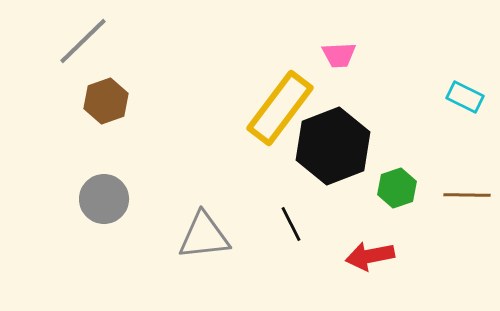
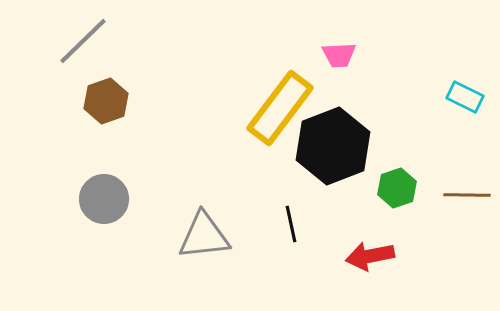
black line: rotated 15 degrees clockwise
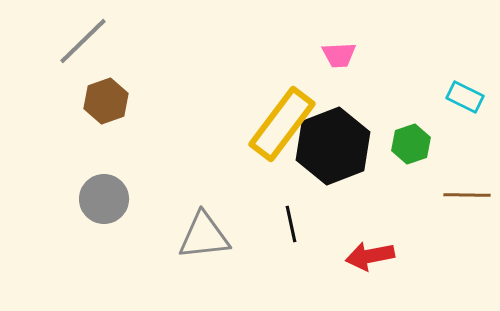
yellow rectangle: moved 2 px right, 16 px down
green hexagon: moved 14 px right, 44 px up
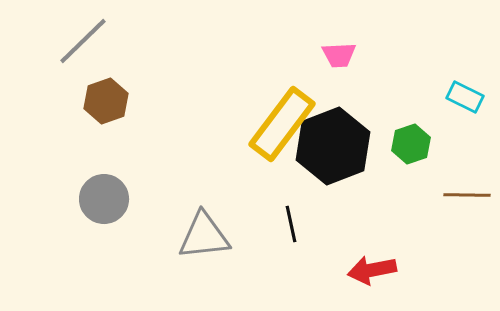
red arrow: moved 2 px right, 14 px down
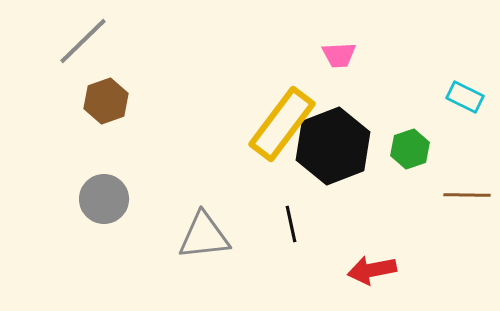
green hexagon: moved 1 px left, 5 px down
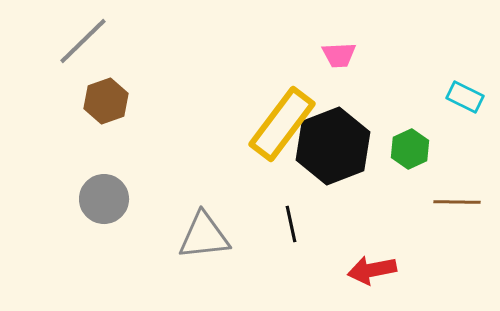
green hexagon: rotated 6 degrees counterclockwise
brown line: moved 10 px left, 7 px down
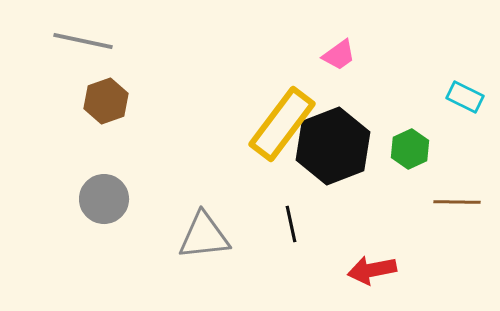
gray line: rotated 56 degrees clockwise
pink trapezoid: rotated 33 degrees counterclockwise
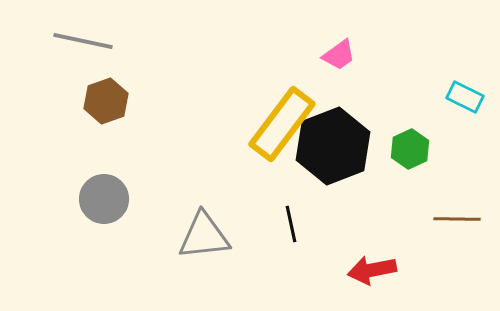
brown line: moved 17 px down
